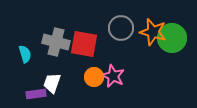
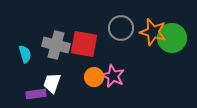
gray cross: moved 3 px down
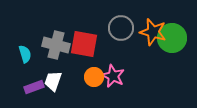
white trapezoid: moved 1 px right, 2 px up
purple rectangle: moved 2 px left, 7 px up; rotated 12 degrees counterclockwise
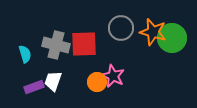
red square: rotated 12 degrees counterclockwise
orange circle: moved 3 px right, 5 px down
